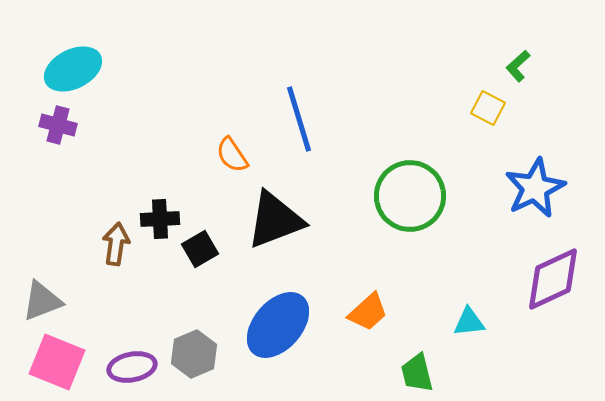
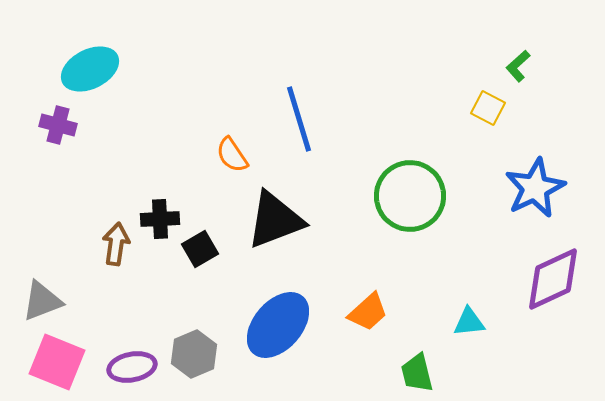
cyan ellipse: moved 17 px right
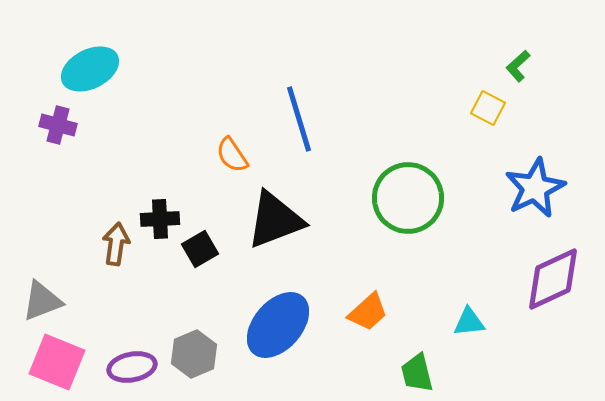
green circle: moved 2 px left, 2 px down
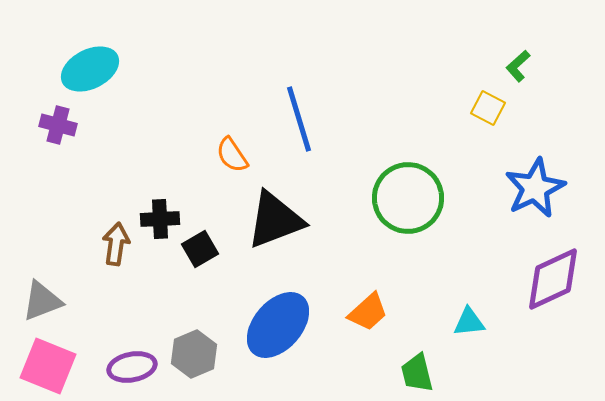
pink square: moved 9 px left, 4 px down
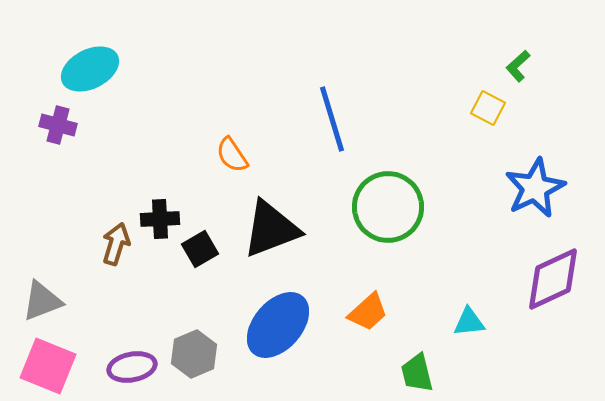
blue line: moved 33 px right
green circle: moved 20 px left, 9 px down
black triangle: moved 4 px left, 9 px down
brown arrow: rotated 9 degrees clockwise
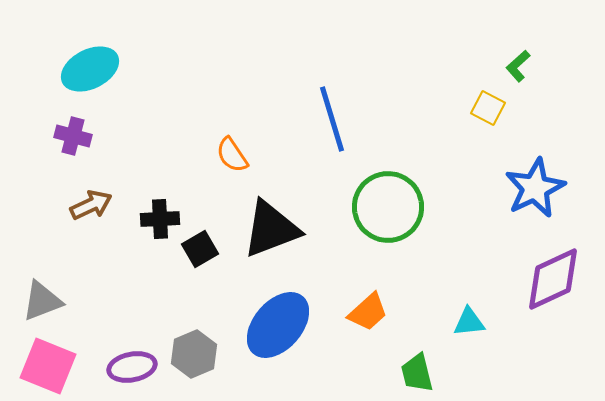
purple cross: moved 15 px right, 11 px down
brown arrow: moved 25 px left, 39 px up; rotated 48 degrees clockwise
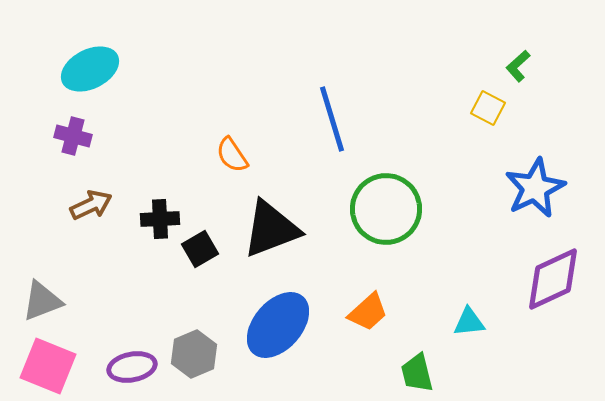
green circle: moved 2 px left, 2 px down
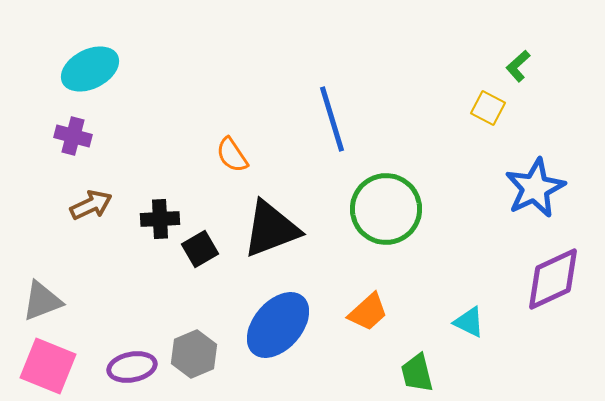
cyan triangle: rotated 32 degrees clockwise
